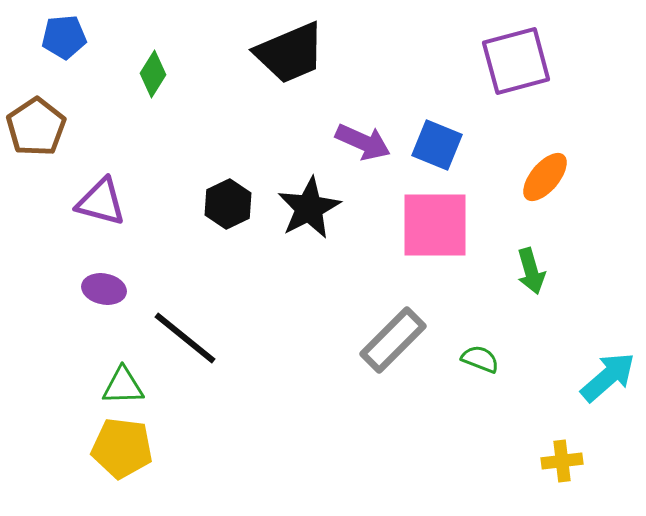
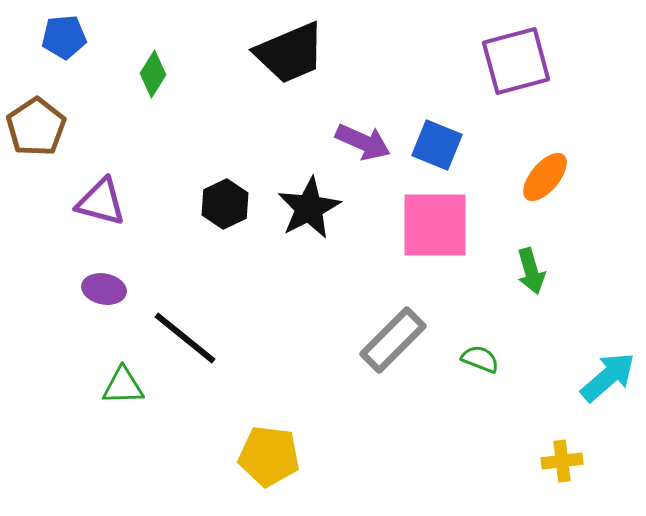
black hexagon: moved 3 px left
yellow pentagon: moved 147 px right, 8 px down
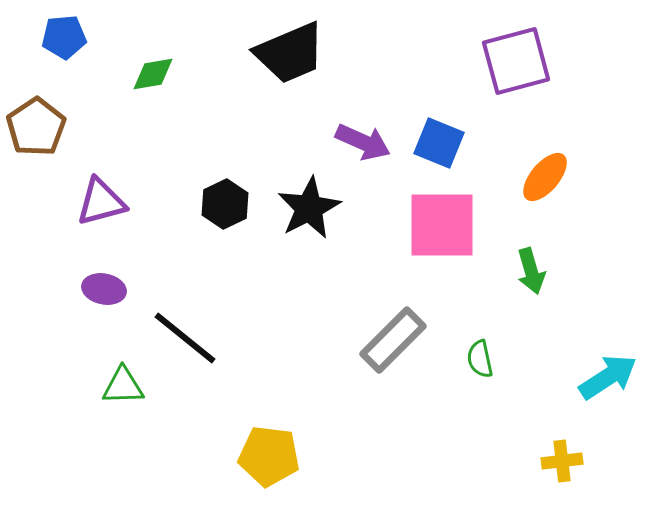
green diamond: rotated 48 degrees clockwise
blue square: moved 2 px right, 2 px up
purple triangle: rotated 30 degrees counterclockwise
pink square: moved 7 px right
green semicircle: rotated 123 degrees counterclockwise
cyan arrow: rotated 8 degrees clockwise
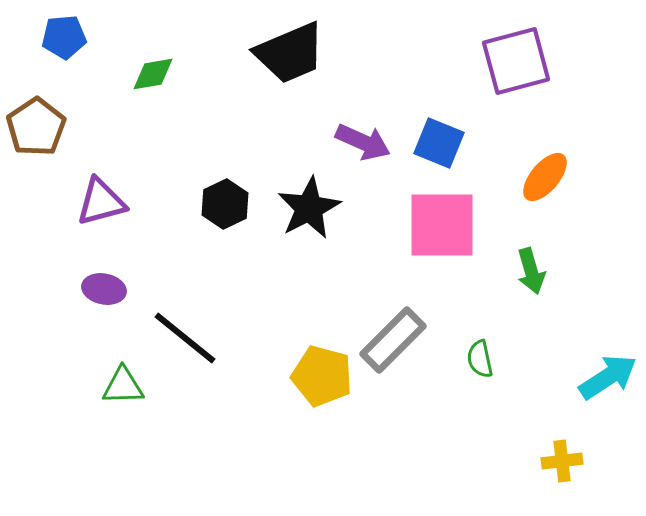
yellow pentagon: moved 53 px right, 80 px up; rotated 8 degrees clockwise
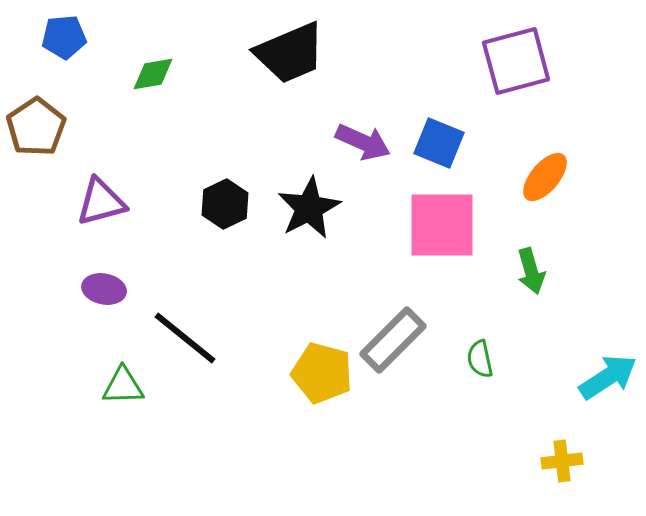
yellow pentagon: moved 3 px up
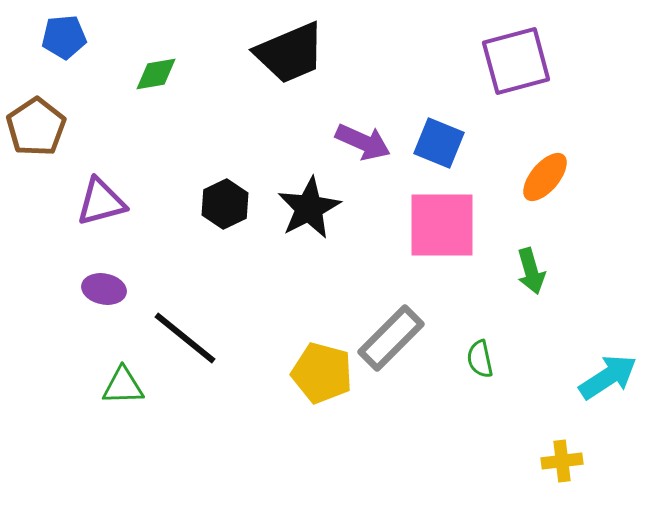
green diamond: moved 3 px right
gray rectangle: moved 2 px left, 2 px up
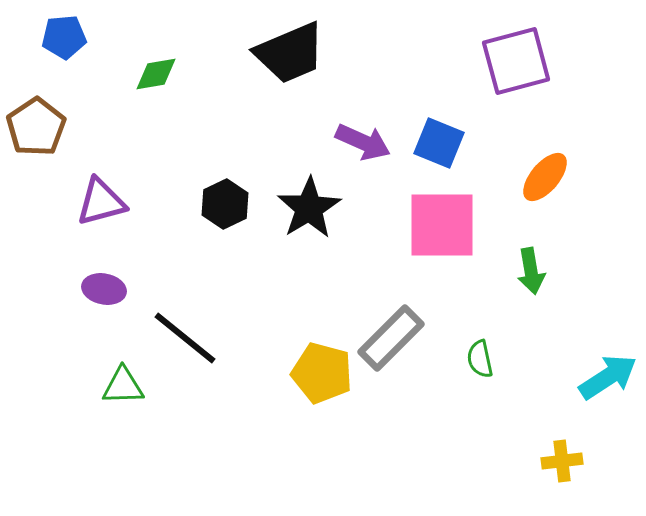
black star: rotated 4 degrees counterclockwise
green arrow: rotated 6 degrees clockwise
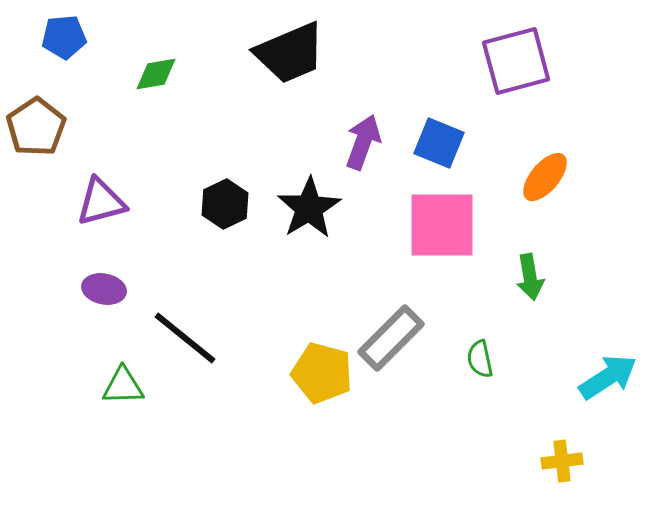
purple arrow: rotated 94 degrees counterclockwise
green arrow: moved 1 px left, 6 px down
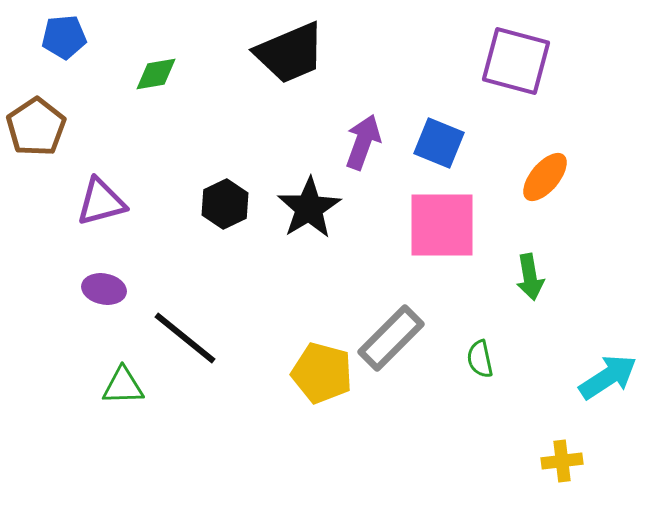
purple square: rotated 30 degrees clockwise
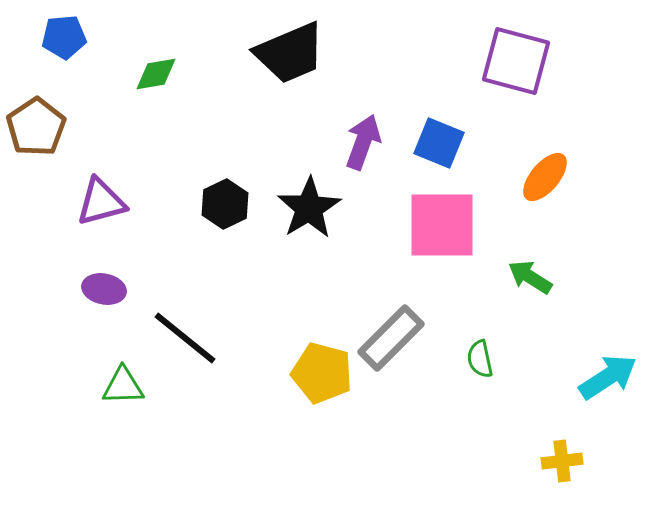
green arrow: rotated 132 degrees clockwise
